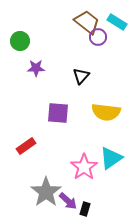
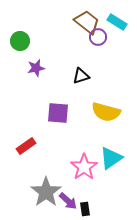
purple star: rotated 12 degrees counterclockwise
black triangle: rotated 30 degrees clockwise
yellow semicircle: rotated 8 degrees clockwise
black rectangle: rotated 24 degrees counterclockwise
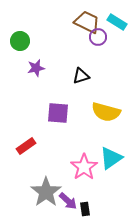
brown trapezoid: rotated 12 degrees counterclockwise
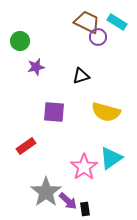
purple star: moved 1 px up
purple square: moved 4 px left, 1 px up
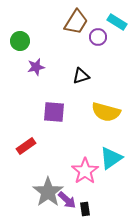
brown trapezoid: moved 11 px left; rotated 96 degrees clockwise
pink star: moved 1 px right, 4 px down
gray star: moved 2 px right
purple arrow: moved 1 px left, 1 px up
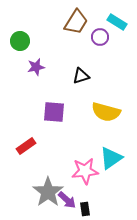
purple circle: moved 2 px right
pink star: rotated 28 degrees clockwise
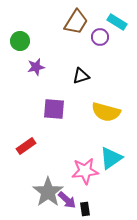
purple square: moved 3 px up
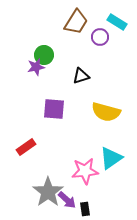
green circle: moved 24 px right, 14 px down
red rectangle: moved 1 px down
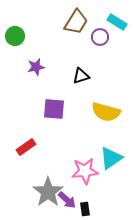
green circle: moved 29 px left, 19 px up
